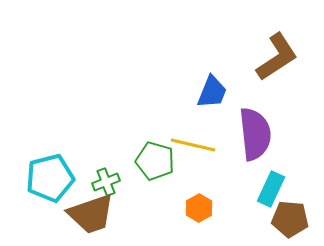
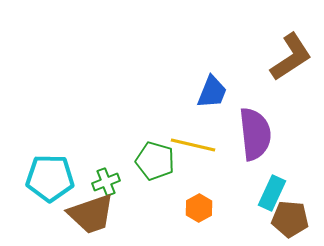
brown L-shape: moved 14 px right
cyan pentagon: rotated 15 degrees clockwise
cyan rectangle: moved 1 px right, 4 px down
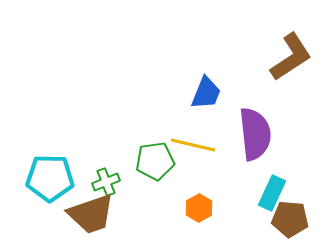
blue trapezoid: moved 6 px left, 1 px down
green pentagon: rotated 24 degrees counterclockwise
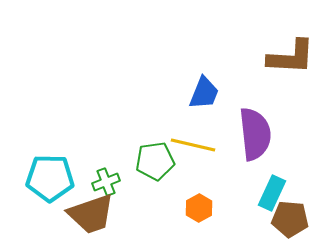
brown L-shape: rotated 36 degrees clockwise
blue trapezoid: moved 2 px left
